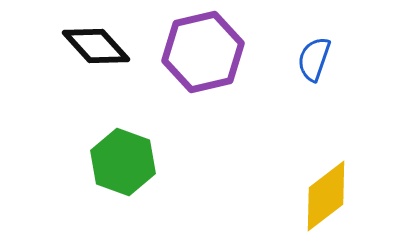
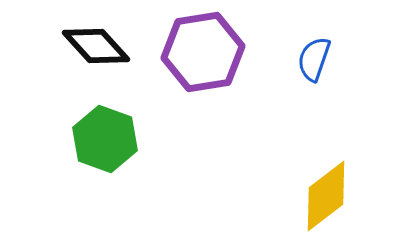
purple hexagon: rotated 4 degrees clockwise
green hexagon: moved 18 px left, 23 px up
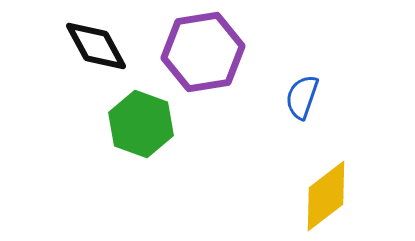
black diamond: rotated 14 degrees clockwise
blue semicircle: moved 12 px left, 38 px down
green hexagon: moved 36 px right, 15 px up
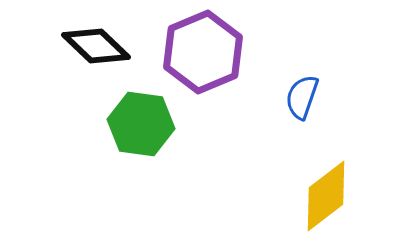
black diamond: rotated 18 degrees counterclockwise
purple hexagon: rotated 14 degrees counterclockwise
green hexagon: rotated 12 degrees counterclockwise
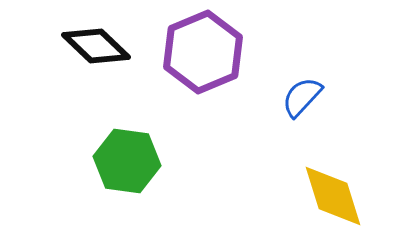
blue semicircle: rotated 24 degrees clockwise
green hexagon: moved 14 px left, 37 px down
yellow diamond: moved 7 px right; rotated 70 degrees counterclockwise
